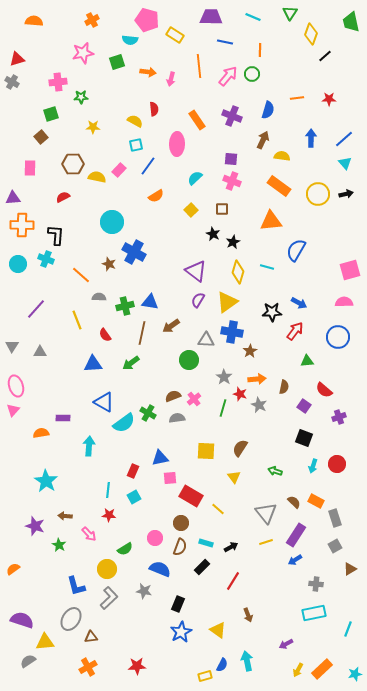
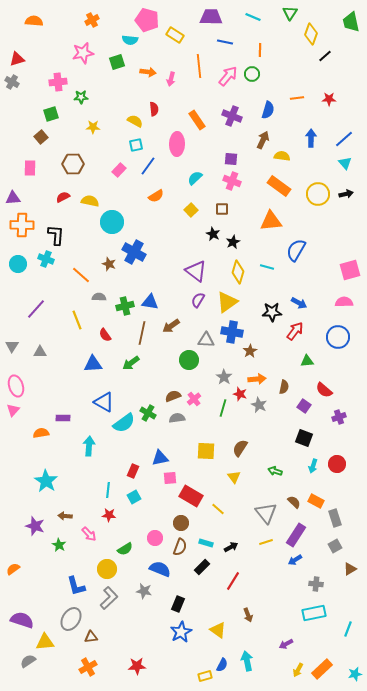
yellow semicircle at (97, 177): moved 7 px left, 24 px down
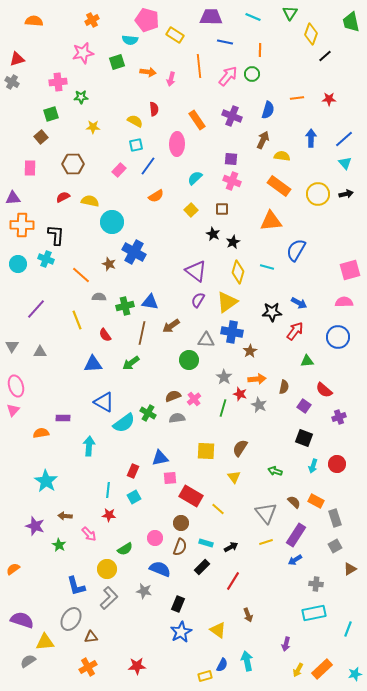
purple arrow at (286, 644): rotated 48 degrees counterclockwise
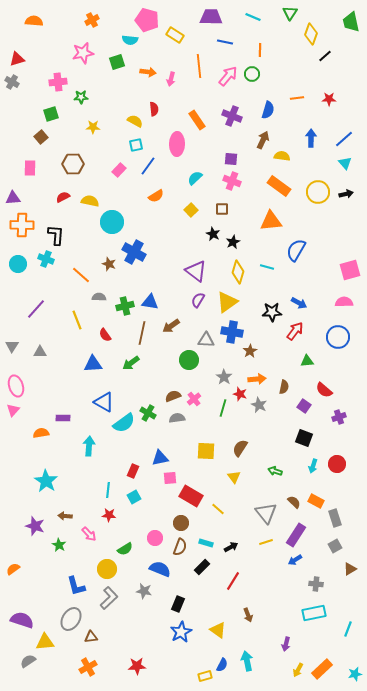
yellow circle at (318, 194): moved 2 px up
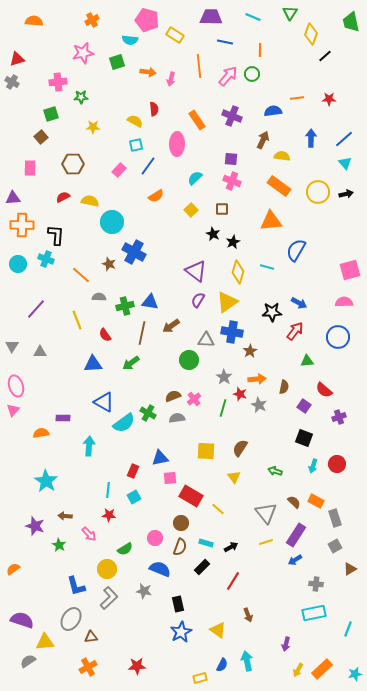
blue semicircle at (268, 110): moved 5 px right, 1 px down; rotated 114 degrees counterclockwise
black rectangle at (178, 604): rotated 35 degrees counterclockwise
yellow rectangle at (205, 676): moved 5 px left, 2 px down
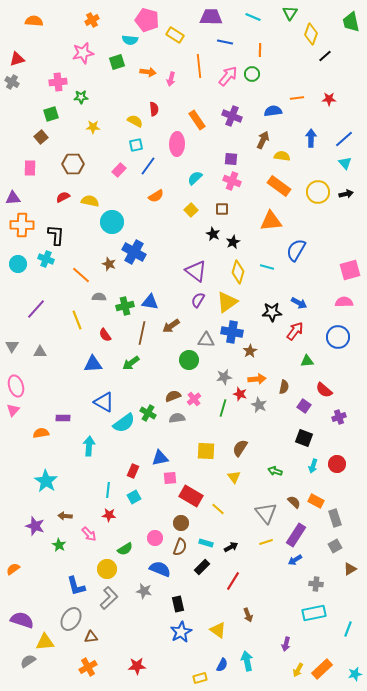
gray star at (224, 377): rotated 28 degrees clockwise
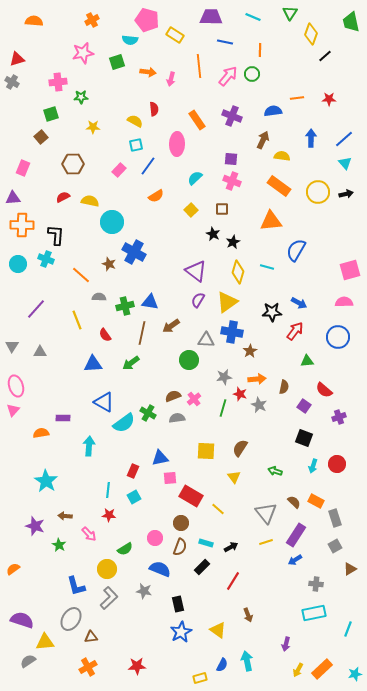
pink rectangle at (30, 168): moved 7 px left; rotated 21 degrees clockwise
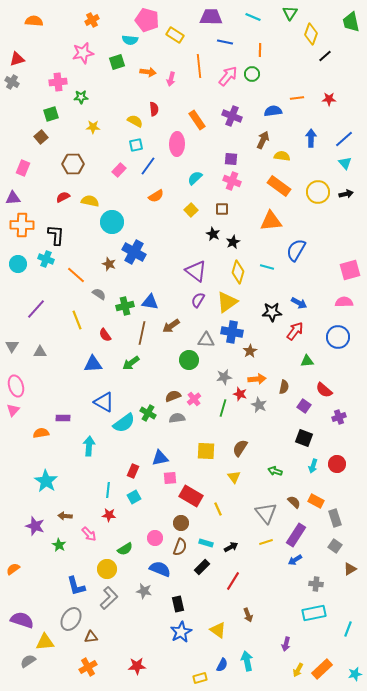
orange line at (81, 275): moved 5 px left
gray semicircle at (99, 297): moved 3 px up; rotated 32 degrees clockwise
yellow line at (218, 509): rotated 24 degrees clockwise
gray square at (335, 546): rotated 24 degrees counterclockwise
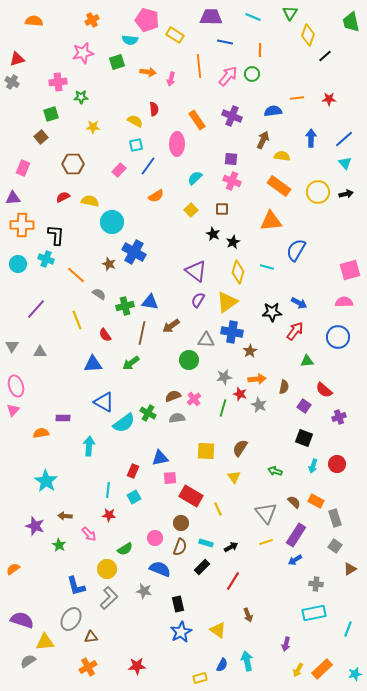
yellow diamond at (311, 34): moved 3 px left, 1 px down
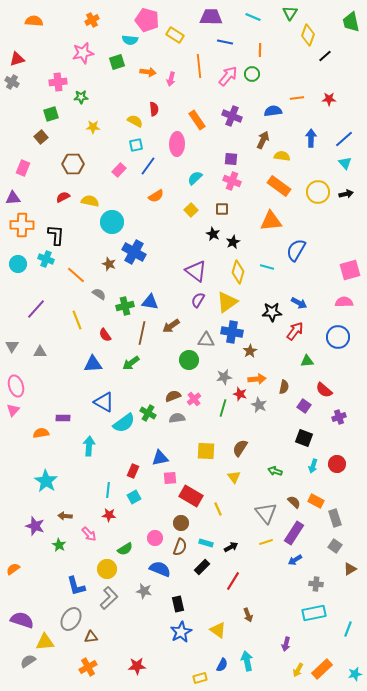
purple rectangle at (296, 535): moved 2 px left, 2 px up
